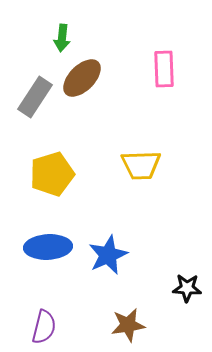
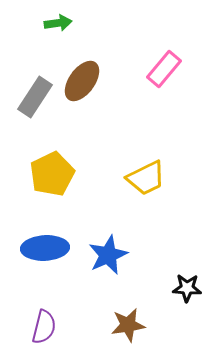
green arrow: moved 4 px left, 15 px up; rotated 104 degrees counterclockwise
pink rectangle: rotated 42 degrees clockwise
brown ellipse: moved 3 px down; rotated 9 degrees counterclockwise
yellow trapezoid: moved 5 px right, 13 px down; rotated 24 degrees counterclockwise
yellow pentagon: rotated 9 degrees counterclockwise
blue ellipse: moved 3 px left, 1 px down
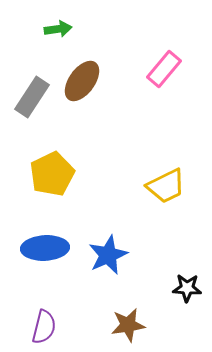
green arrow: moved 6 px down
gray rectangle: moved 3 px left
yellow trapezoid: moved 20 px right, 8 px down
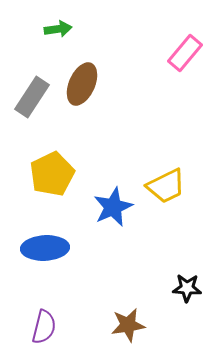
pink rectangle: moved 21 px right, 16 px up
brown ellipse: moved 3 px down; rotated 12 degrees counterclockwise
blue star: moved 5 px right, 48 px up
